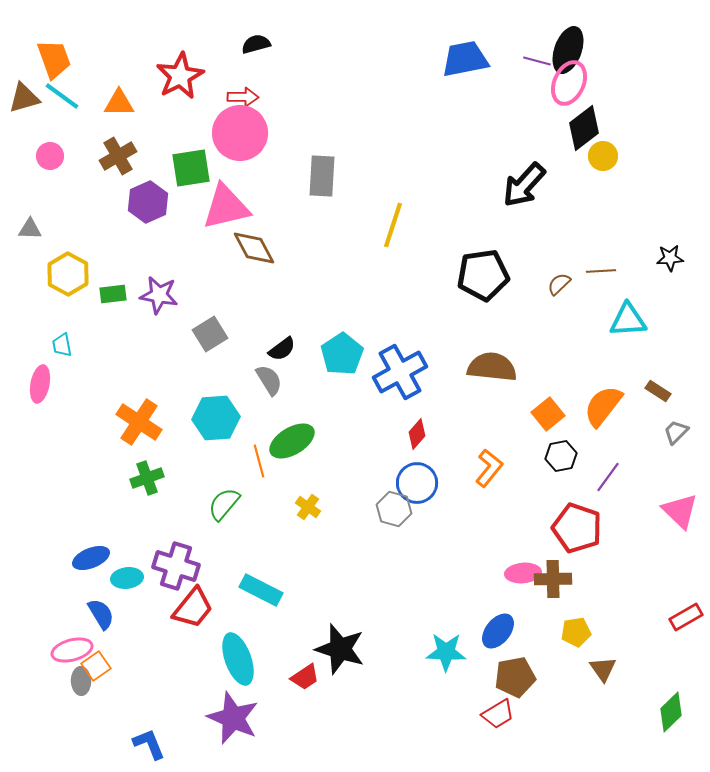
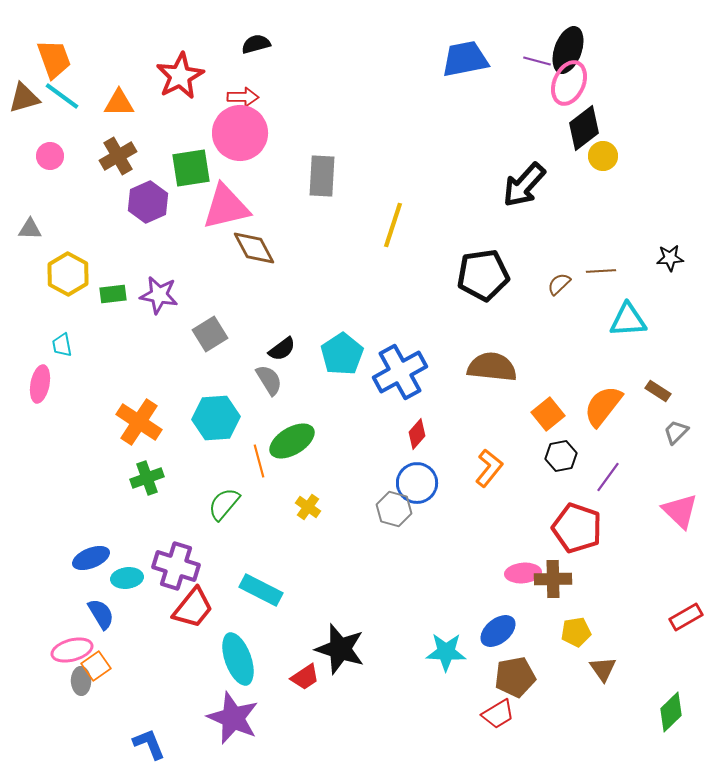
blue ellipse at (498, 631): rotated 12 degrees clockwise
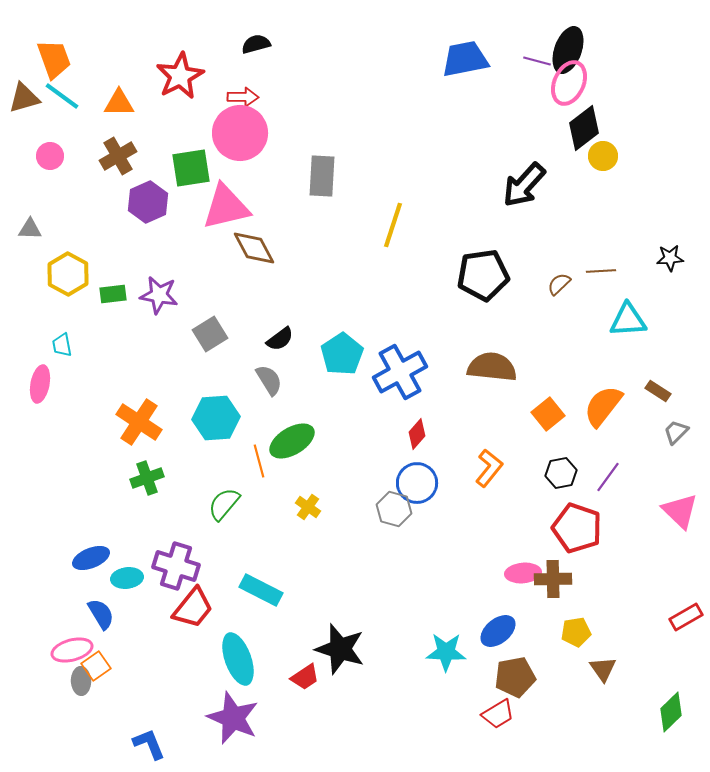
black semicircle at (282, 349): moved 2 px left, 10 px up
black hexagon at (561, 456): moved 17 px down
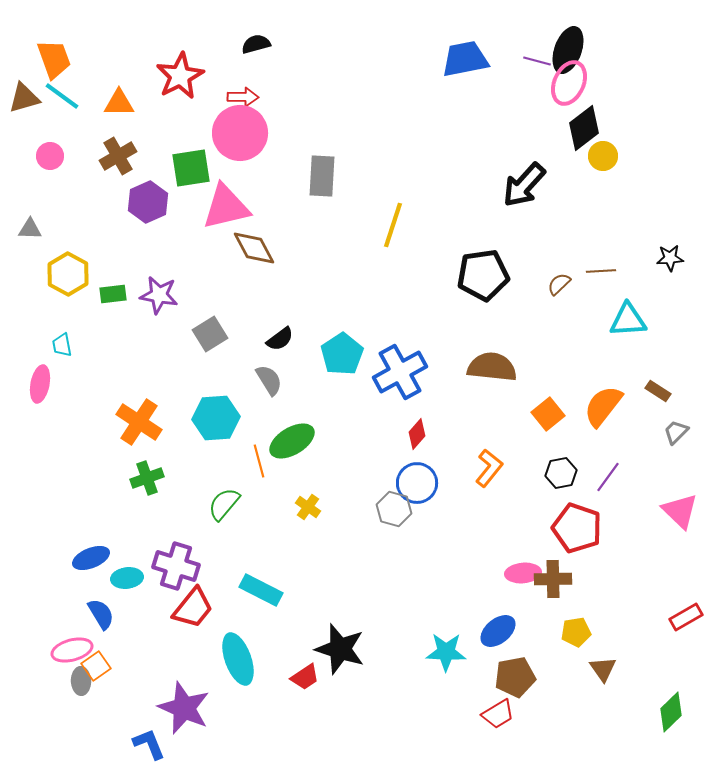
purple star at (233, 718): moved 49 px left, 10 px up
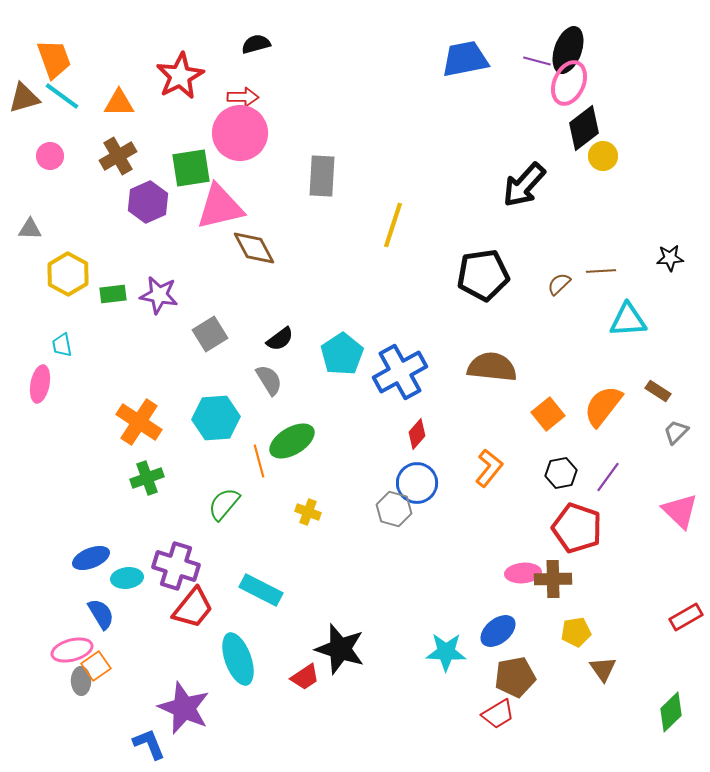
pink triangle at (226, 207): moved 6 px left
yellow cross at (308, 507): moved 5 px down; rotated 15 degrees counterclockwise
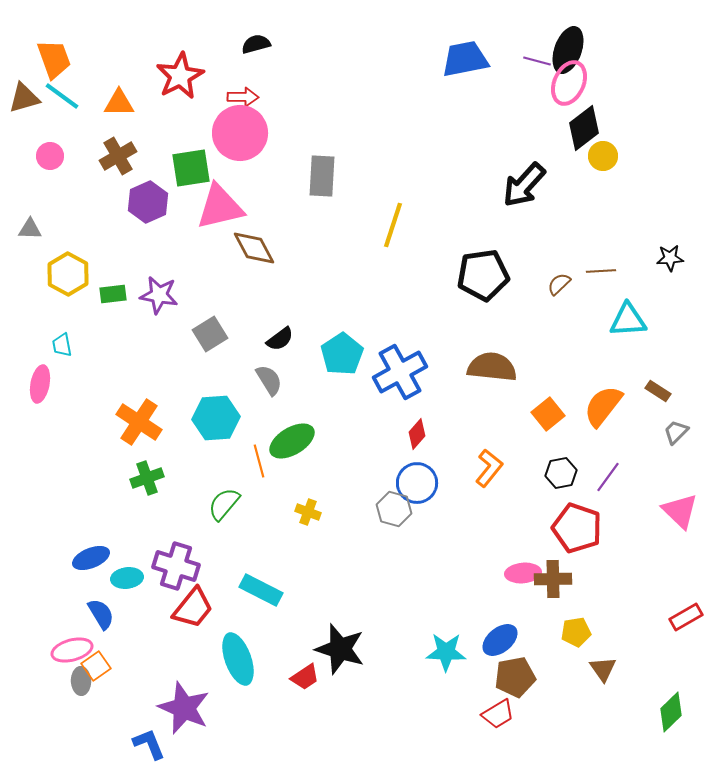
blue ellipse at (498, 631): moved 2 px right, 9 px down
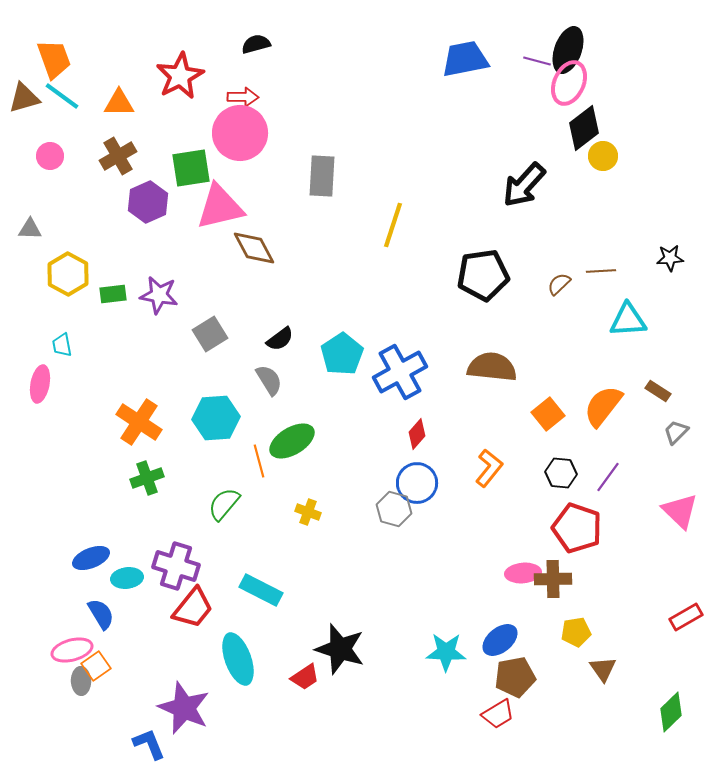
black hexagon at (561, 473): rotated 16 degrees clockwise
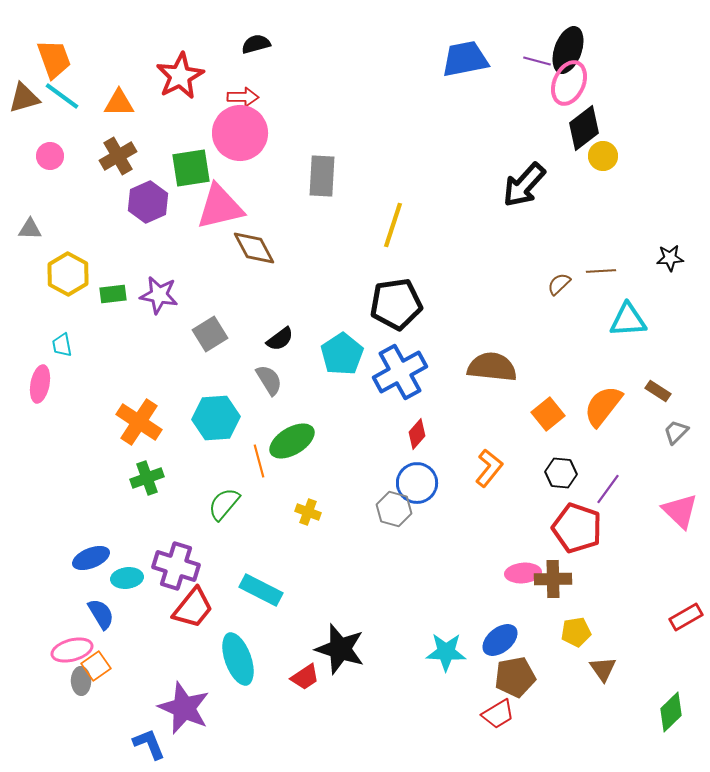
black pentagon at (483, 275): moved 87 px left, 29 px down
purple line at (608, 477): moved 12 px down
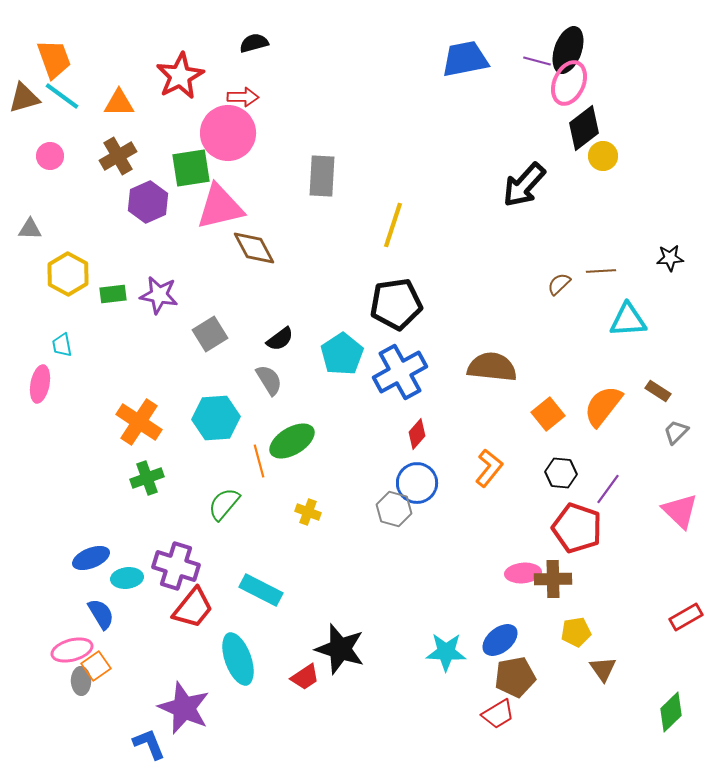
black semicircle at (256, 44): moved 2 px left, 1 px up
pink circle at (240, 133): moved 12 px left
